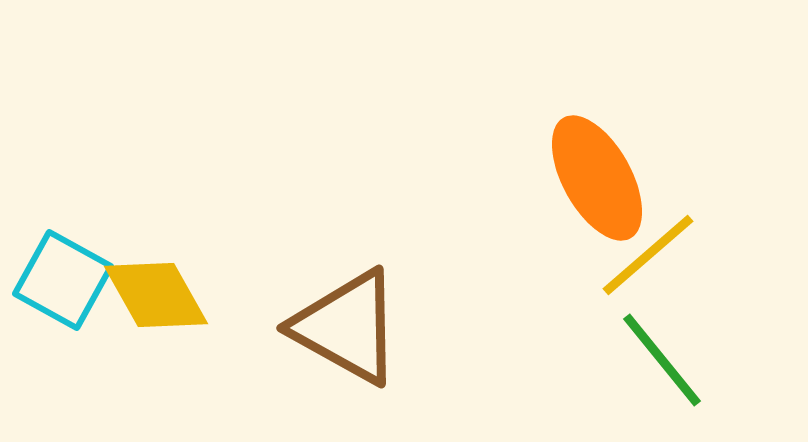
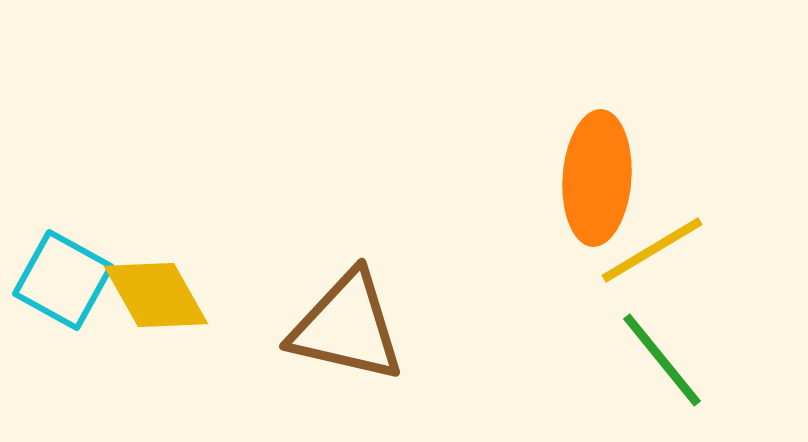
orange ellipse: rotated 33 degrees clockwise
yellow line: moved 4 px right, 5 px up; rotated 10 degrees clockwise
brown triangle: rotated 16 degrees counterclockwise
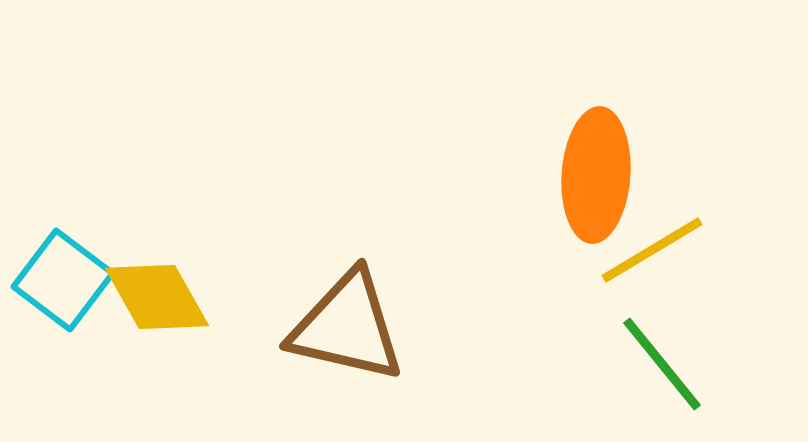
orange ellipse: moved 1 px left, 3 px up
cyan square: rotated 8 degrees clockwise
yellow diamond: moved 1 px right, 2 px down
green line: moved 4 px down
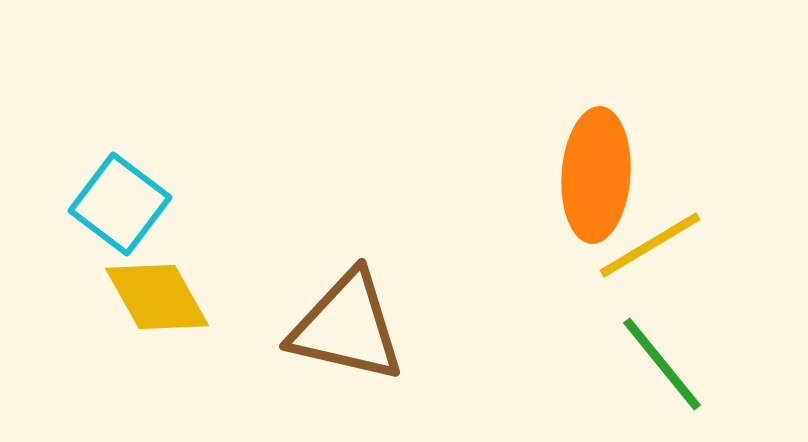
yellow line: moved 2 px left, 5 px up
cyan square: moved 57 px right, 76 px up
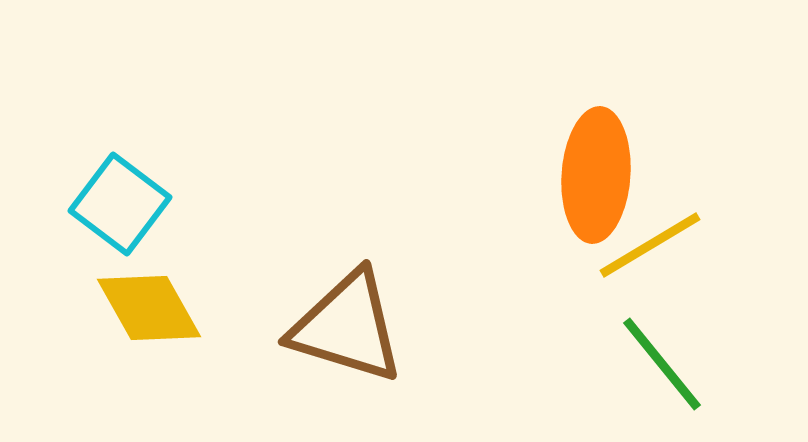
yellow diamond: moved 8 px left, 11 px down
brown triangle: rotated 4 degrees clockwise
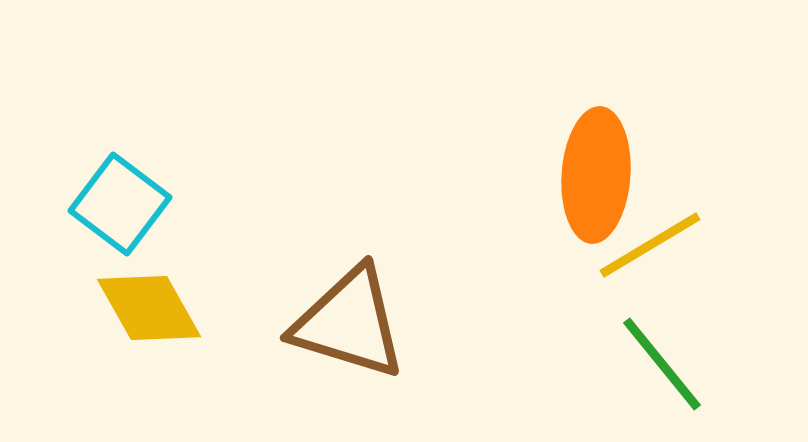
brown triangle: moved 2 px right, 4 px up
